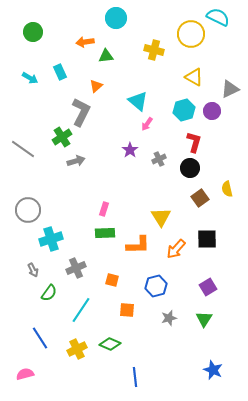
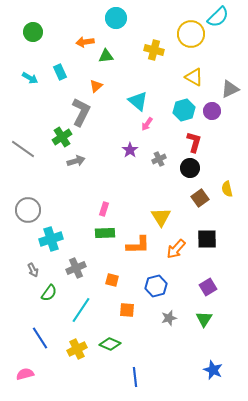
cyan semicircle at (218, 17): rotated 110 degrees clockwise
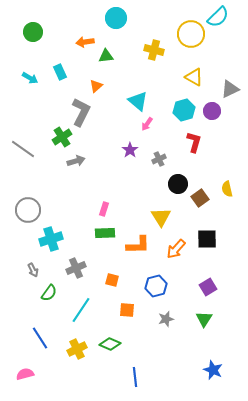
black circle at (190, 168): moved 12 px left, 16 px down
gray star at (169, 318): moved 3 px left, 1 px down
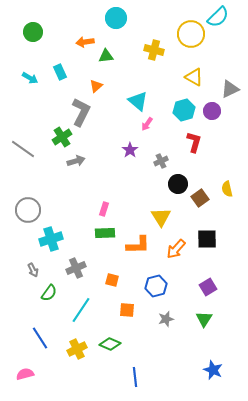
gray cross at (159, 159): moved 2 px right, 2 px down
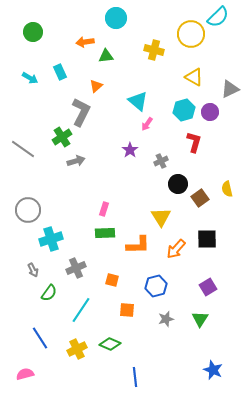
purple circle at (212, 111): moved 2 px left, 1 px down
green triangle at (204, 319): moved 4 px left
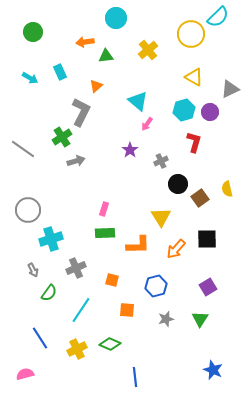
yellow cross at (154, 50): moved 6 px left; rotated 36 degrees clockwise
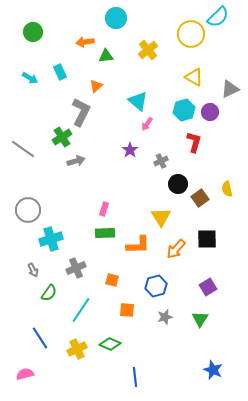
gray star at (166, 319): moved 1 px left, 2 px up
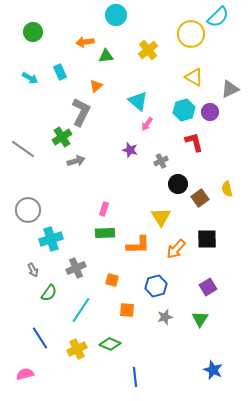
cyan circle at (116, 18): moved 3 px up
red L-shape at (194, 142): rotated 30 degrees counterclockwise
purple star at (130, 150): rotated 21 degrees counterclockwise
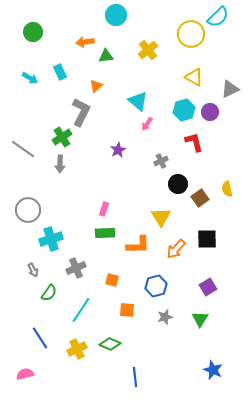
purple star at (130, 150): moved 12 px left; rotated 28 degrees clockwise
gray arrow at (76, 161): moved 16 px left, 3 px down; rotated 108 degrees clockwise
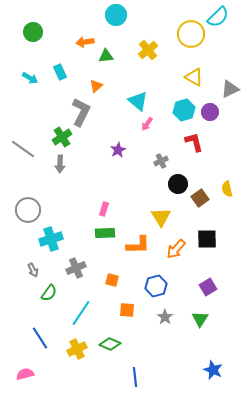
cyan line at (81, 310): moved 3 px down
gray star at (165, 317): rotated 21 degrees counterclockwise
